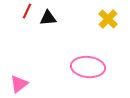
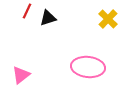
black triangle: rotated 12 degrees counterclockwise
pink triangle: moved 2 px right, 9 px up
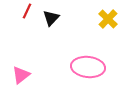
black triangle: moved 3 px right; rotated 30 degrees counterclockwise
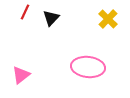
red line: moved 2 px left, 1 px down
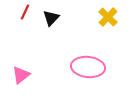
yellow cross: moved 2 px up
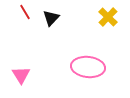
red line: rotated 56 degrees counterclockwise
pink triangle: rotated 24 degrees counterclockwise
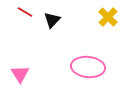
red line: rotated 28 degrees counterclockwise
black triangle: moved 1 px right, 2 px down
pink triangle: moved 1 px left, 1 px up
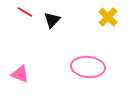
pink triangle: rotated 36 degrees counterclockwise
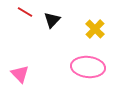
yellow cross: moved 13 px left, 12 px down
pink triangle: rotated 24 degrees clockwise
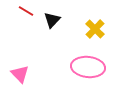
red line: moved 1 px right, 1 px up
